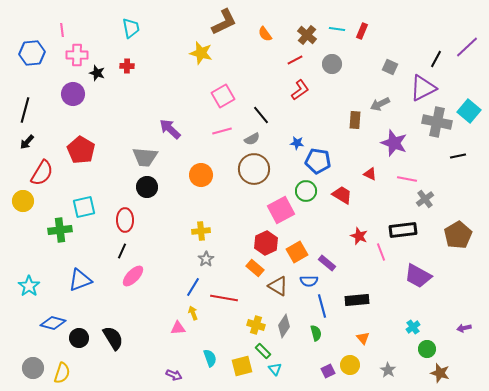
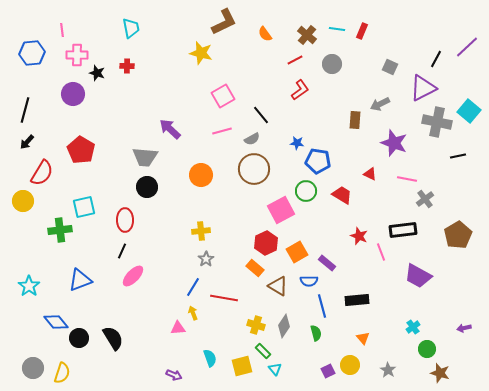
blue diamond at (53, 323): moved 3 px right, 1 px up; rotated 35 degrees clockwise
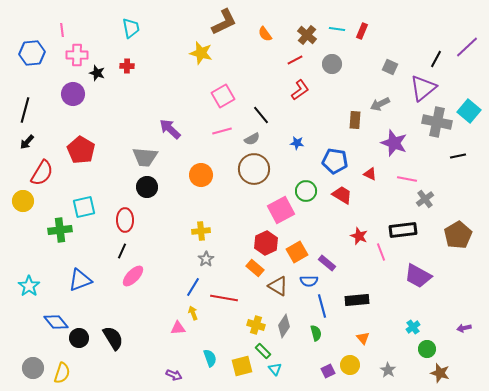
purple triangle at (423, 88): rotated 12 degrees counterclockwise
blue pentagon at (318, 161): moved 17 px right
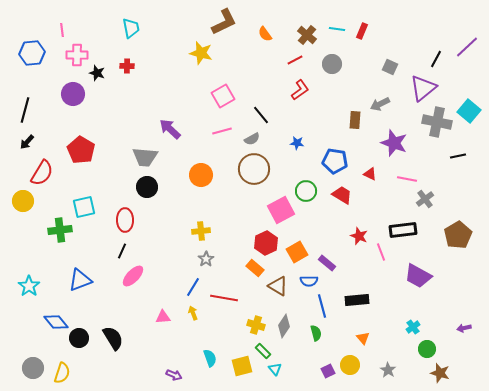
pink triangle at (178, 328): moved 15 px left, 11 px up
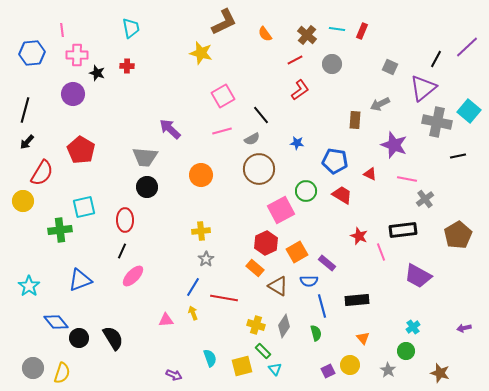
purple star at (394, 143): moved 2 px down
brown circle at (254, 169): moved 5 px right
pink triangle at (163, 317): moved 3 px right, 3 px down
green circle at (427, 349): moved 21 px left, 2 px down
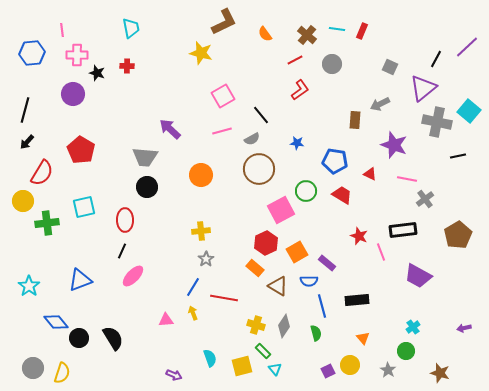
green cross at (60, 230): moved 13 px left, 7 px up
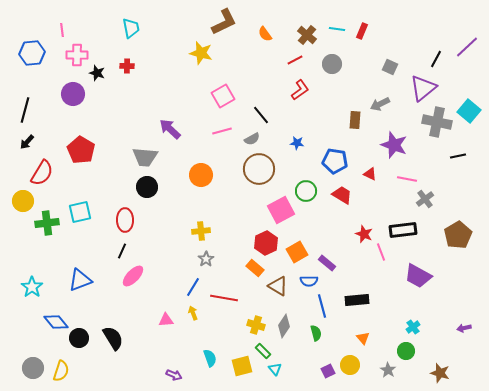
cyan square at (84, 207): moved 4 px left, 5 px down
red star at (359, 236): moved 5 px right, 2 px up
cyan star at (29, 286): moved 3 px right, 1 px down
yellow semicircle at (62, 373): moved 1 px left, 2 px up
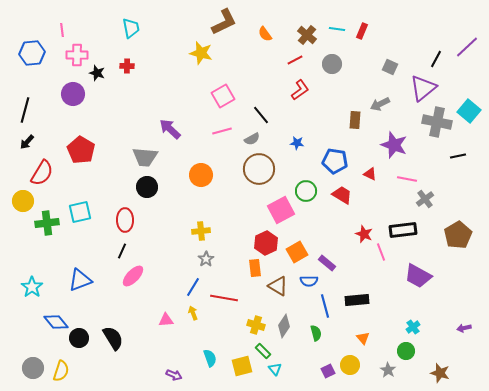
orange rectangle at (255, 268): rotated 42 degrees clockwise
blue line at (322, 306): moved 3 px right
